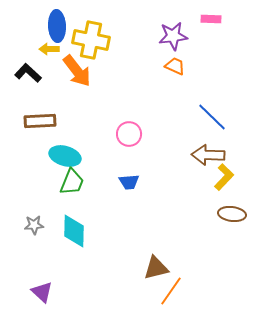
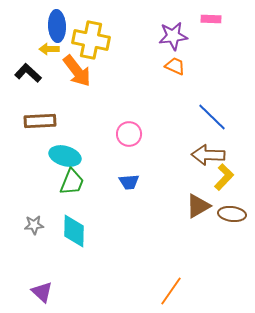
brown triangle: moved 42 px right, 62 px up; rotated 16 degrees counterclockwise
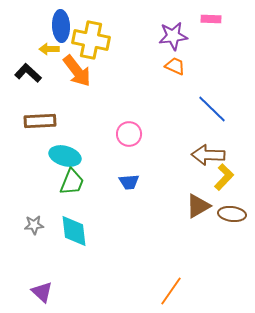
blue ellipse: moved 4 px right
blue line: moved 8 px up
cyan diamond: rotated 8 degrees counterclockwise
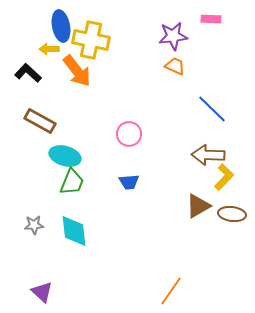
blue ellipse: rotated 8 degrees counterclockwise
brown rectangle: rotated 32 degrees clockwise
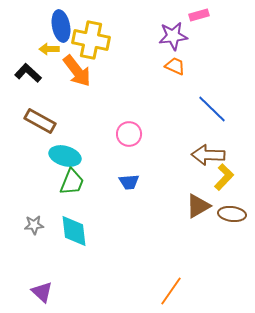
pink rectangle: moved 12 px left, 4 px up; rotated 18 degrees counterclockwise
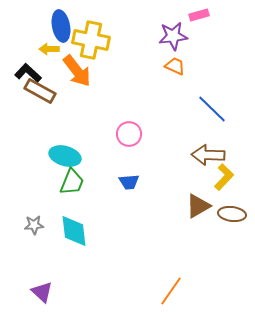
brown rectangle: moved 30 px up
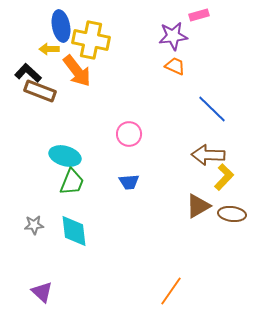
brown rectangle: rotated 8 degrees counterclockwise
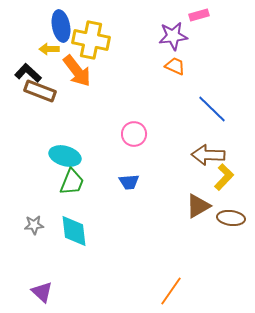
pink circle: moved 5 px right
brown ellipse: moved 1 px left, 4 px down
